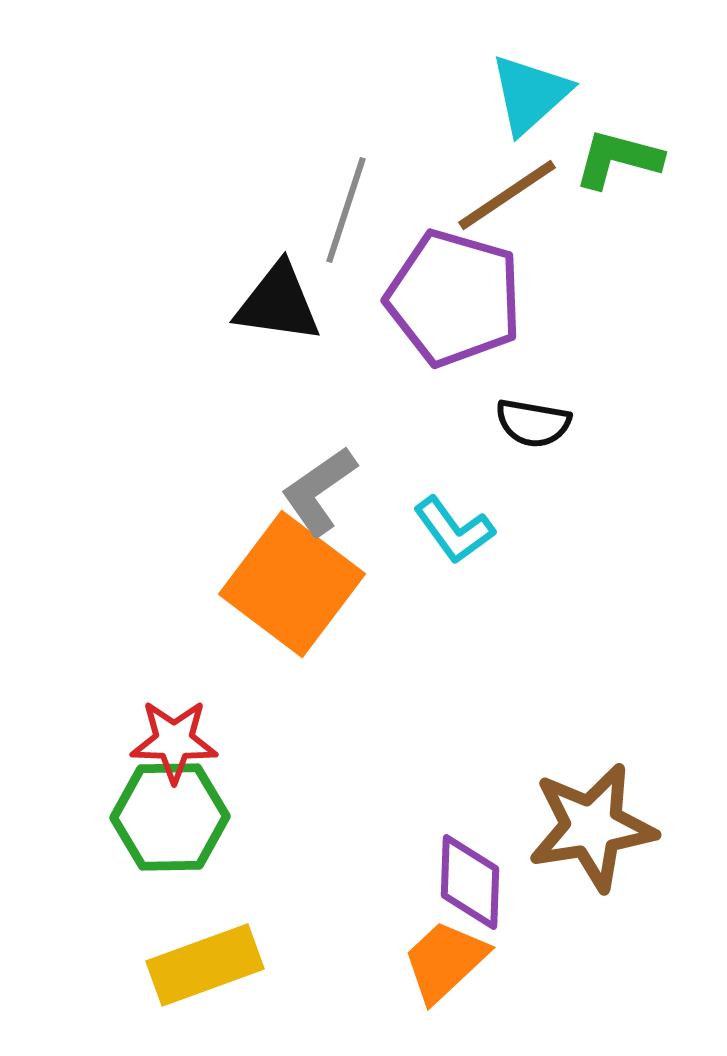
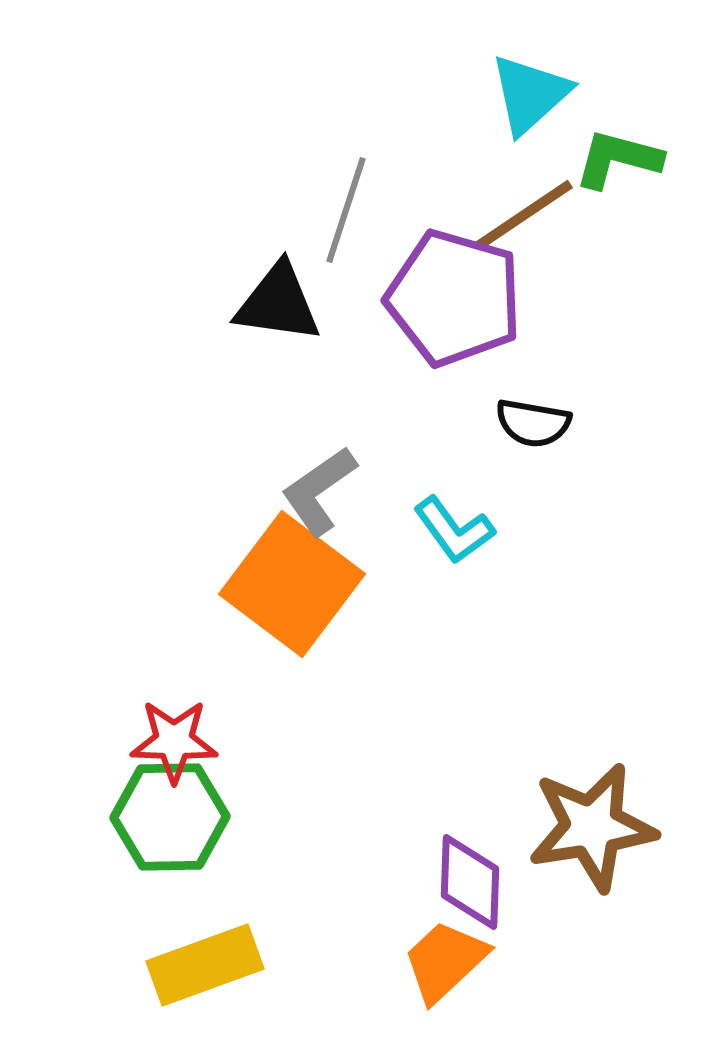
brown line: moved 17 px right, 20 px down
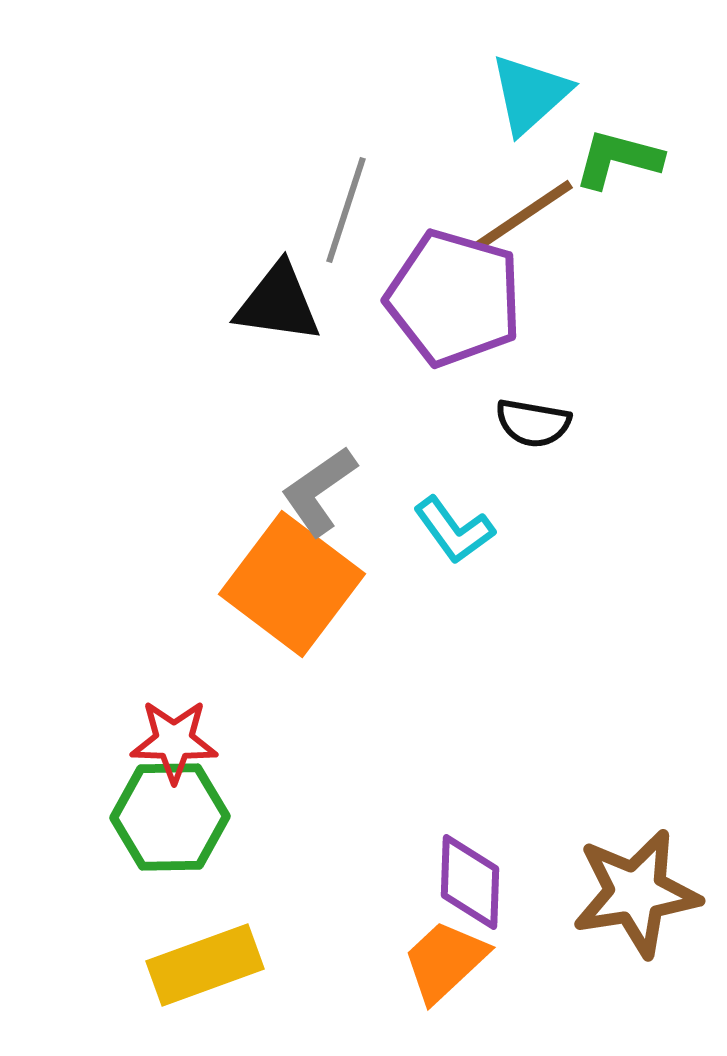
brown star: moved 44 px right, 66 px down
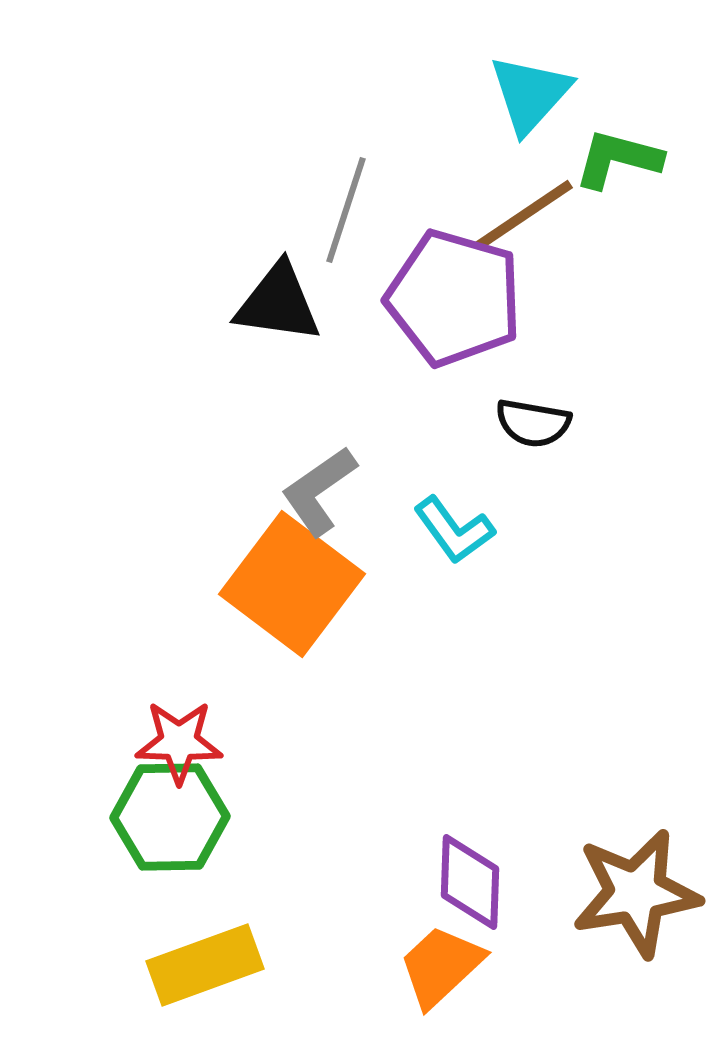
cyan triangle: rotated 6 degrees counterclockwise
red star: moved 5 px right, 1 px down
orange trapezoid: moved 4 px left, 5 px down
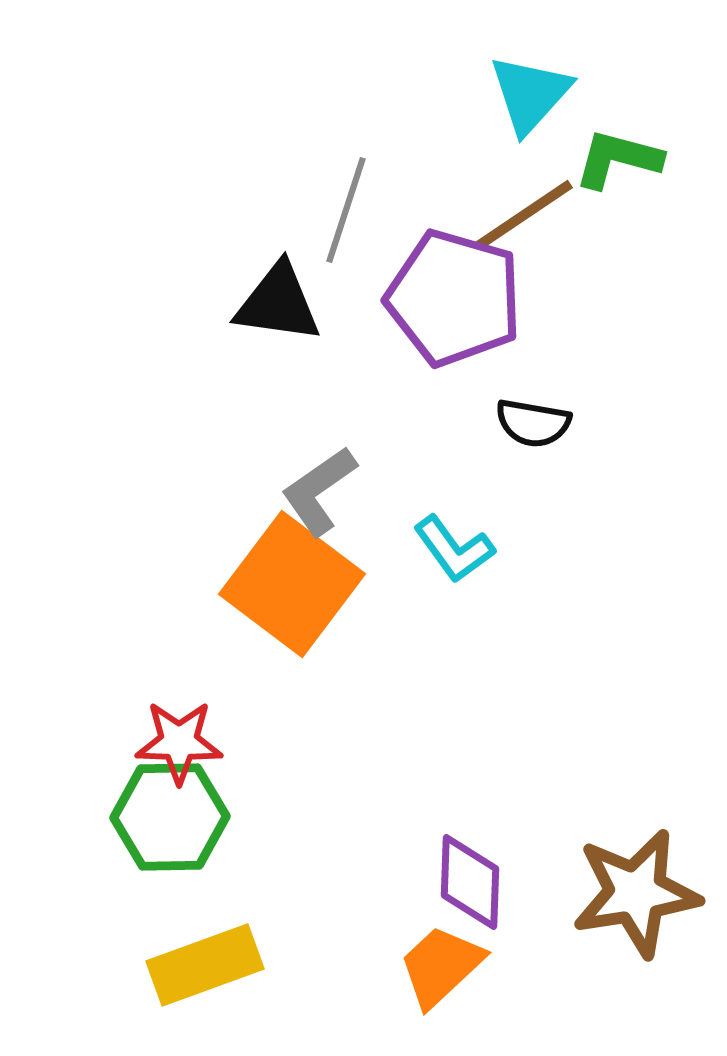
cyan L-shape: moved 19 px down
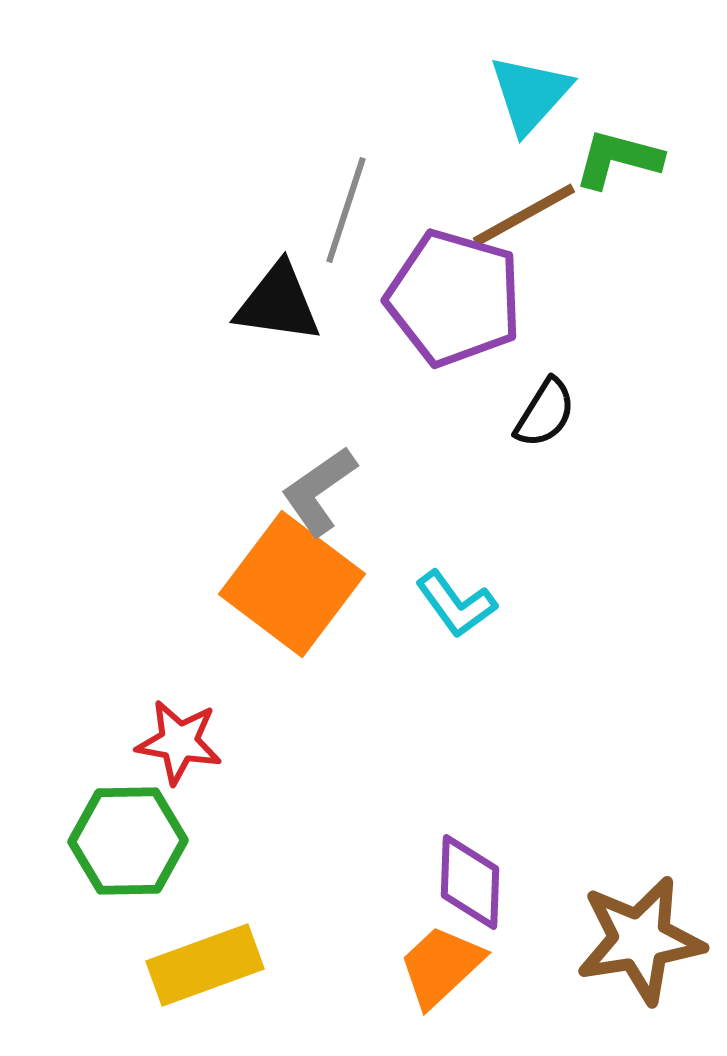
brown line: rotated 5 degrees clockwise
black semicircle: moved 12 px right, 10 px up; rotated 68 degrees counterclockwise
cyan L-shape: moved 2 px right, 55 px down
red star: rotated 8 degrees clockwise
green hexagon: moved 42 px left, 24 px down
brown star: moved 4 px right, 47 px down
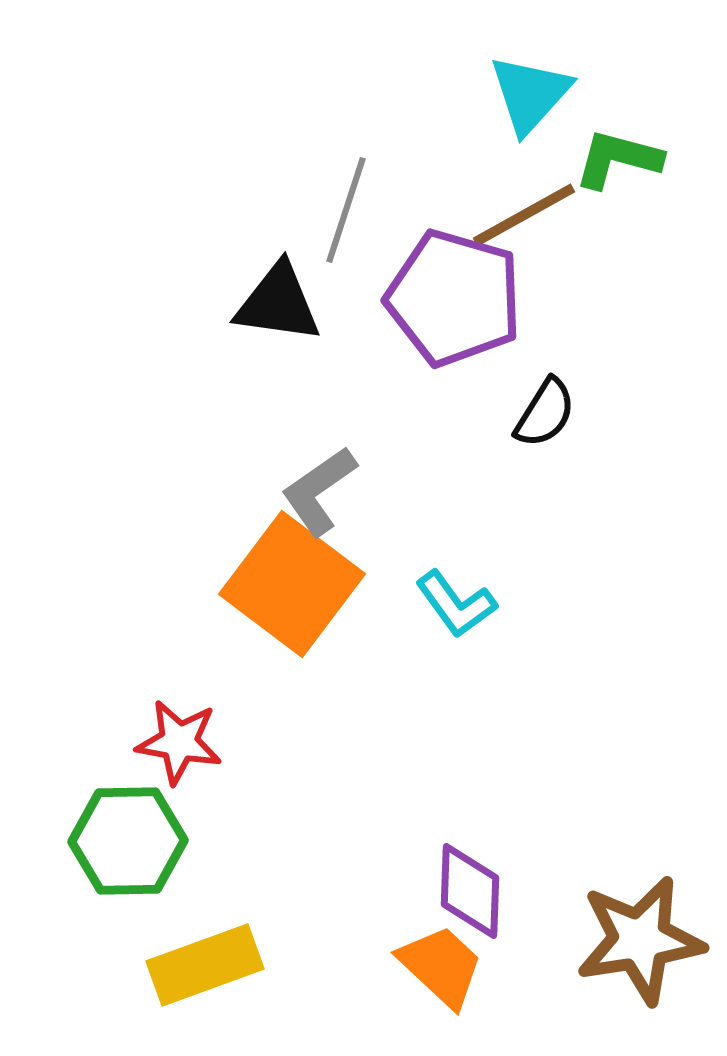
purple diamond: moved 9 px down
orange trapezoid: rotated 86 degrees clockwise
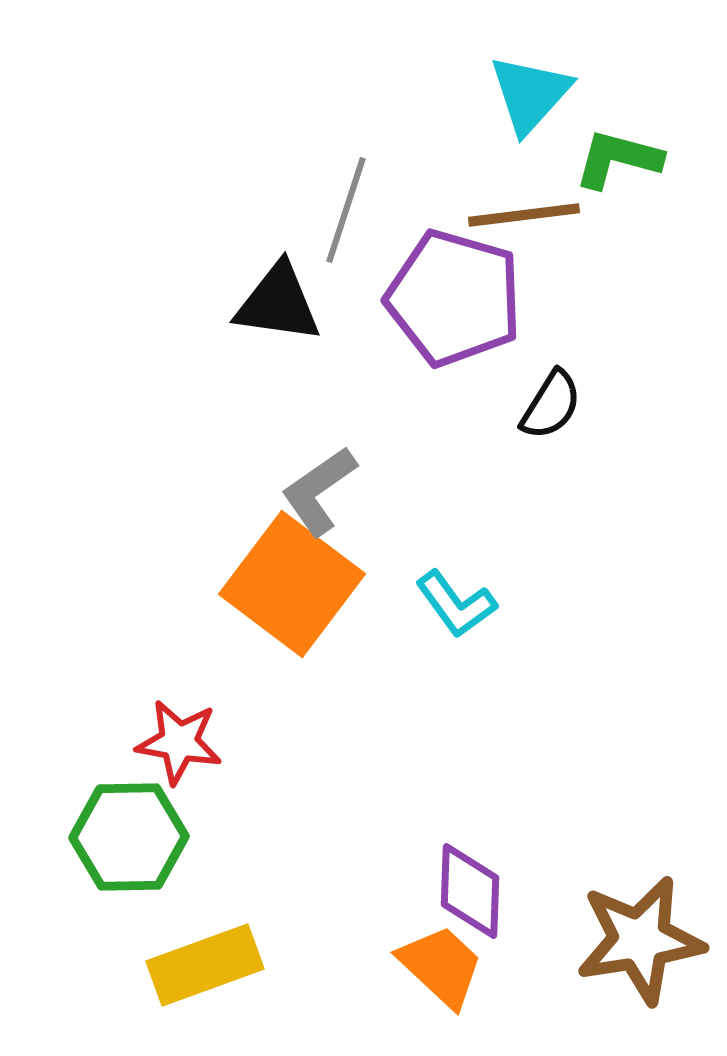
brown line: rotated 22 degrees clockwise
black semicircle: moved 6 px right, 8 px up
green hexagon: moved 1 px right, 4 px up
